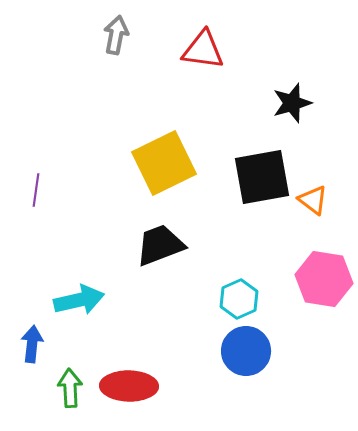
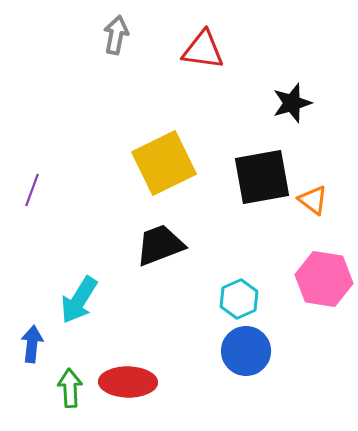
purple line: moved 4 px left; rotated 12 degrees clockwise
cyan arrow: rotated 135 degrees clockwise
red ellipse: moved 1 px left, 4 px up
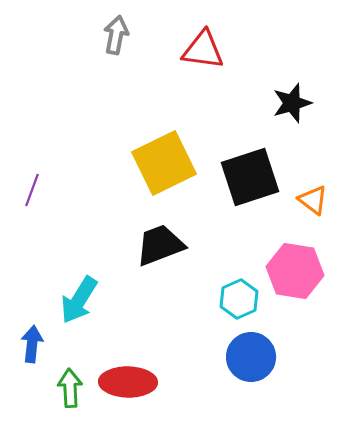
black square: moved 12 px left; rotated 8 degrees counterclockwise
pink hexagon: moved 29 px left, 8 px up
blue circle: moved 5 px right, 6 px down
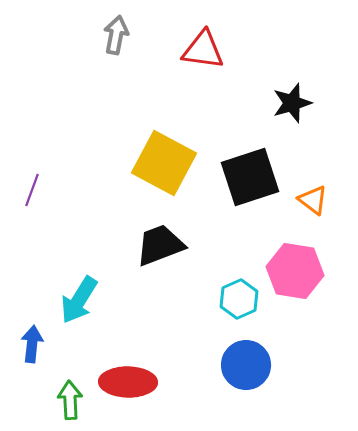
yellow square: rotated 36 degrees counterclockwise
blue circle: moved 5 px left, 8 px down
green arrow: moved 12 px down
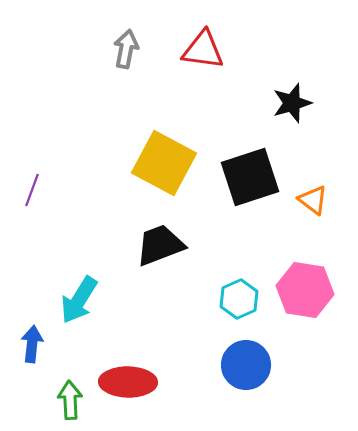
gray arrow: moved 10 px right, 14 px down
pink hexagon: moved 10 px right, 19 px down
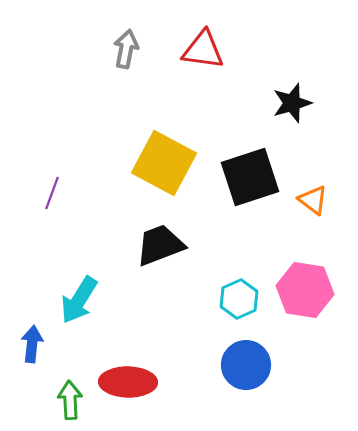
purple line: moved 20 px right, 3 px down
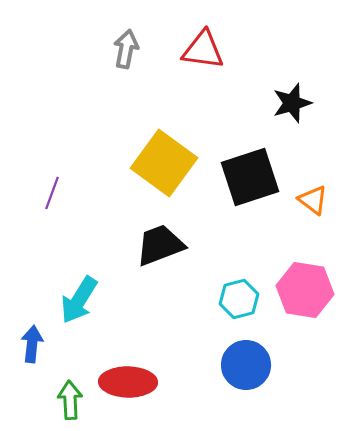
yellow square: rotated 8 degrees clockwise
cyan hexagon: rotated 9 degrees clockwise
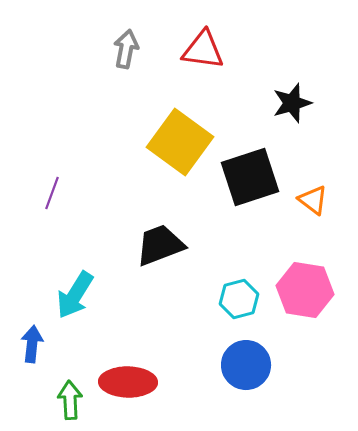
yellow square: moved 16 px right, 21 px up
cyan arrow: moved 4 px left, 5 px up
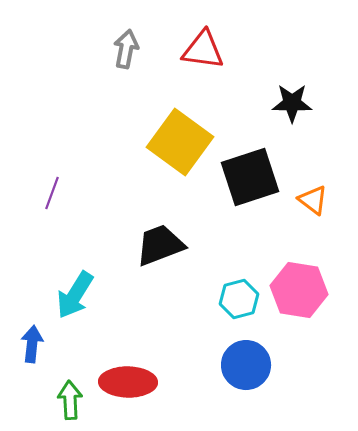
black star: rotated 18 degrees clockwise
pink hexagon: moved 6 px left
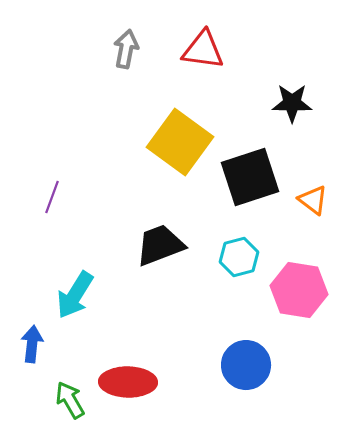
purple line: moved 4 px down
cyan hexagon: moved 42 px up
green arrow: rotated 27 degrees counterclockwise
